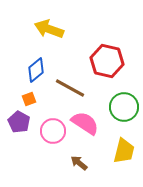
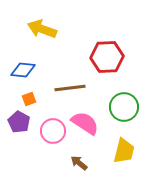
yellow arrow: moved 7 px left
red hexagon: moved 4 px up; rotated 16 degrees counterclockwise
blue diamond: moved 13 px left; rotated 45 degrees clockwise
brown line: rotated 36 degrees counterclockwise
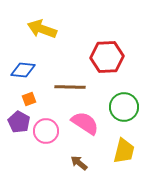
brown line: moved 1 px up; rotated 8 degrees clockwise
pink circle: moved 7 px left
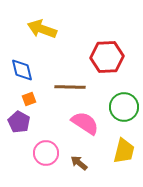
blue diamond: moved 1 px left; rotated 70 degrees clockwise
pink circle: moved 22 px down
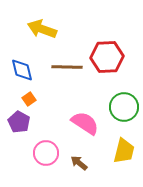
brown line: moved 3 px left, 20 px up
orange square: rotated 16 degrees counterclockwise
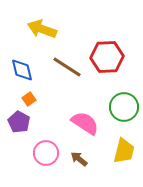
brown line: rotated 32 degrees clockwise
brown arrow: moved 4 px up
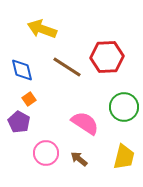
yellow trapezoid: moved 6 px down
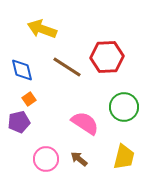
purple pentagon: rotated 30 degrees clockwise
pink circle: moved 6 px down
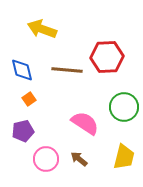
brown line: moved 3 px down; rotated 28 degrees counterclockwise
purple pentagon: moved 4 px right, 9 px down
